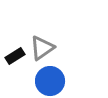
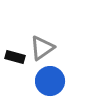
black rectangle: moved 1 px down; rotated 48 degrees clockwise
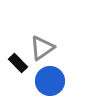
black rectangle: moved 3 px right, 6 px down; rotated 30 degrees clockwise
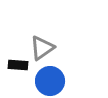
black rectangle: moved 2 px down; rotated 42 degrees counterclockwise
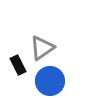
black rectangle: rotated 60 degrees clockwise
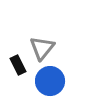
gray triangle: rotated 16 degrees counterclockwise
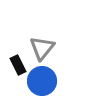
blue circle: moved 8 px left
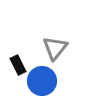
gray triangle: moved 13 px right
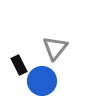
black rectangle: moved 1 px right
